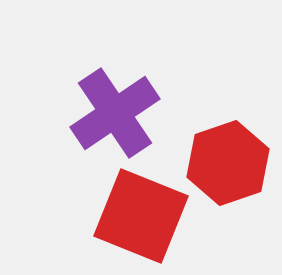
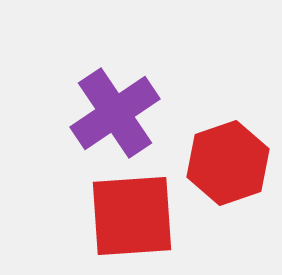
red square: moved 9 px left; rotated 26 degrees counterclockwise
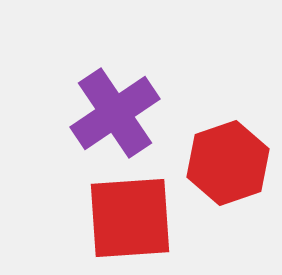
red square: moved 2 px left, 2 px down
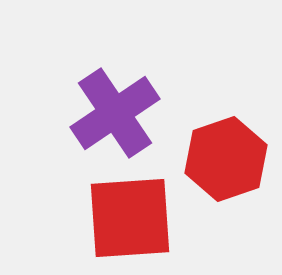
red hexagon: moved 2 px left, 4 px up
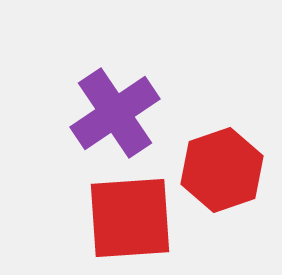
red hexagon: moved 4 px left, 11 px down
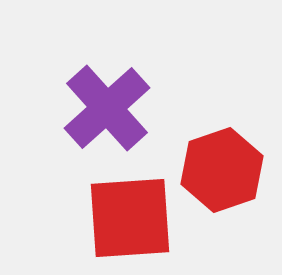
purple cross: moved 8 px left, 5 px up; rotated 8 degrees counterclockwise
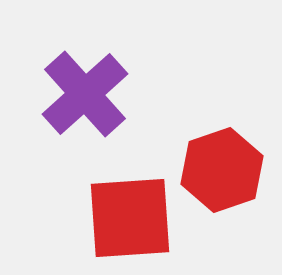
purple cross: moved 22 px left, 14 px up
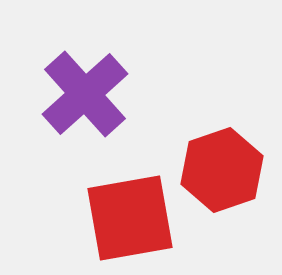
red square: rotated 6 degrees counterclockwise
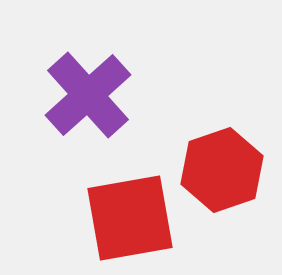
purple cross: moved 3 px right, 1 px down
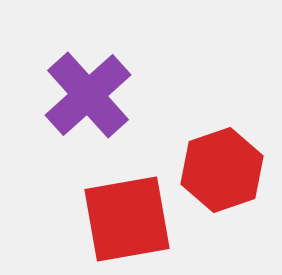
red square: moved 3 px left, 1 px down
